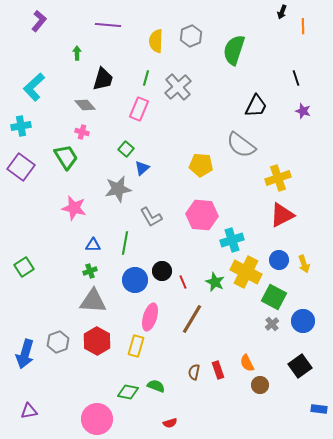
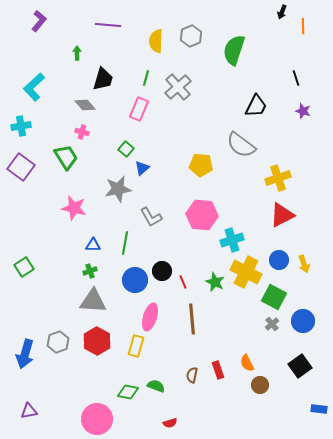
brown line at (192, 319): rotated 36 degrees counterclockwise
brown semicircle at (194, 372): moved 2 px left, 3 px down
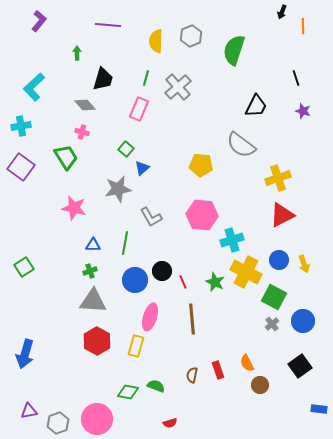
gray hexagon at (58, 342): moved 81 px down
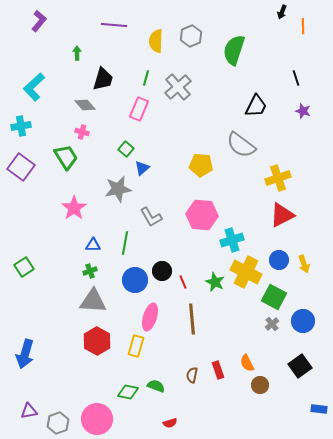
purple line at (108, 25): moved 6 px right
pink star at (74, 208): rotated 25 degrees clockwise
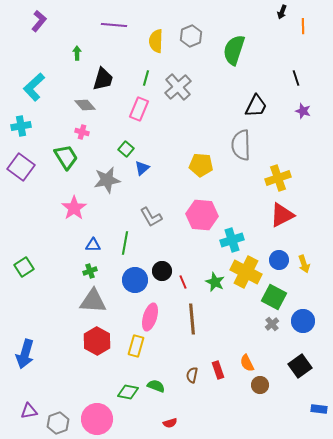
gray semicircle at (241, 145): rotated 52 degrees clockwise
gray star at (118, 189): moved 11 px left, 9 px up
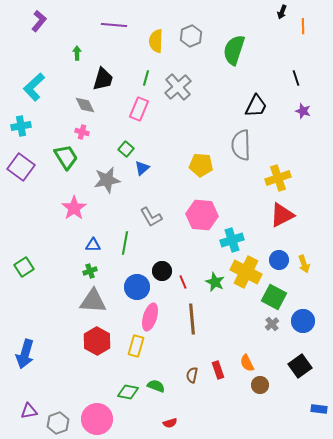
gray diamond at (85, 105): rotated 15 degrees clockwise
blue circle at (135, 280): moved 2 px right, 7 px down
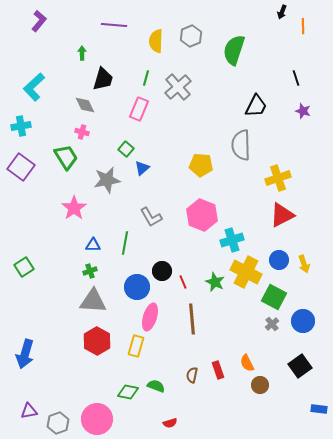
green arrow at (77, 53): moved 5 px right
pink hexagon at (202, 215): rotated 16 degrees clockwise
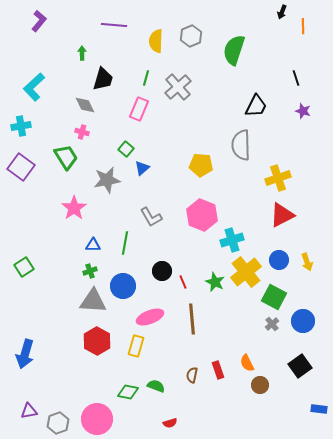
yellow arrow at (304, 264): moved 3 px right, 2 px up
yellow cross at (246, 272): rotated 24 degrees clockwise
blue circle at (137, 287): moved 14 px left, 1 px up
pink ellipse at (150, 317): rotated 52 degrees clockwise
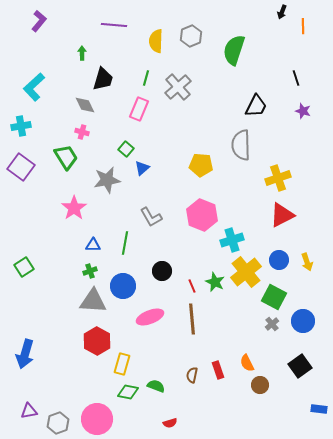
red line at (183, 282): moved 9 px right, 4 px down
yellow rectangle at (136, 346): moved 14 px left, 18 px down
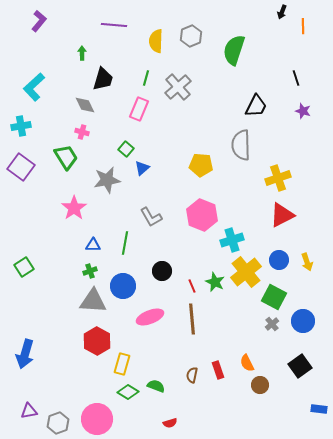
green diamond at (128, 392): rotated 20 degrees clockwise
